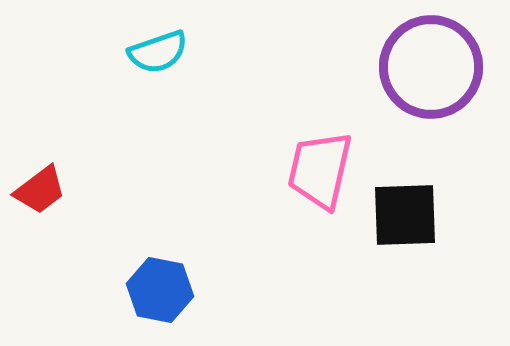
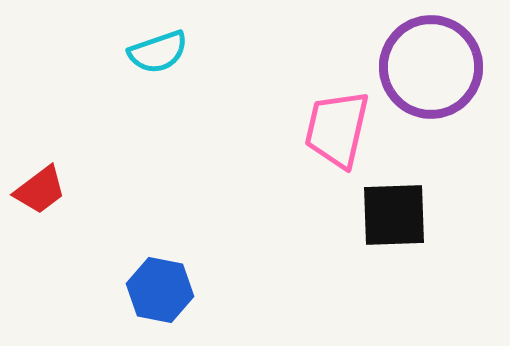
pink trapezoid: moved 17 px right, 41 px up
black square: moved 11 px left
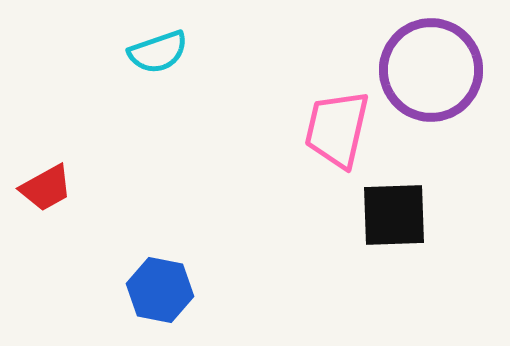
purple circle: moved 3 px down
red trapezoid: moved 6 px right, 2 px up; rotated 8 degrees clockwise
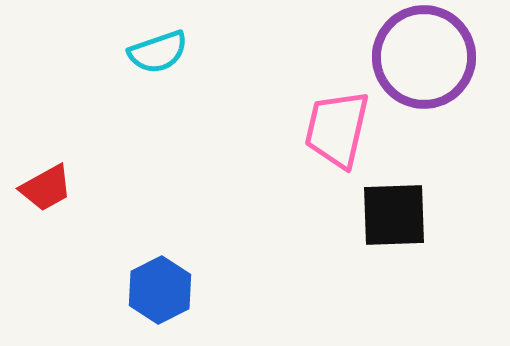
purple circle: moved 7 px left, 13 px up
blue hexagon: rotated 22 degrees clockwise
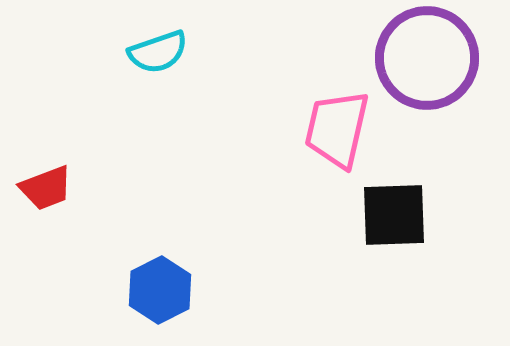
purple circle: moved 3 px right, 1 px down
red trapezoid: rotated 8 degrees clockwise
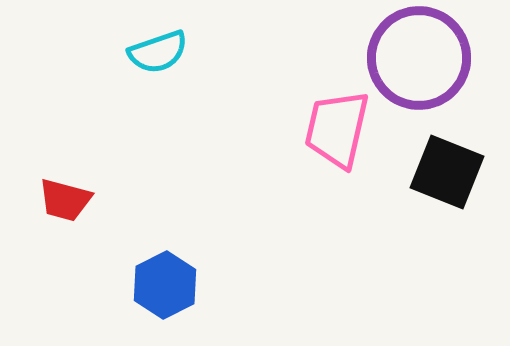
purple circle: moved 8 px left
red trapezoid: moved 19 px right, 12 px down; rotated 36 degrees clockwise
black square: moved 53 px right, 43 px up; rotated 24 degrees clockwise
blue hexagon: moved 5 px right, 5 px up
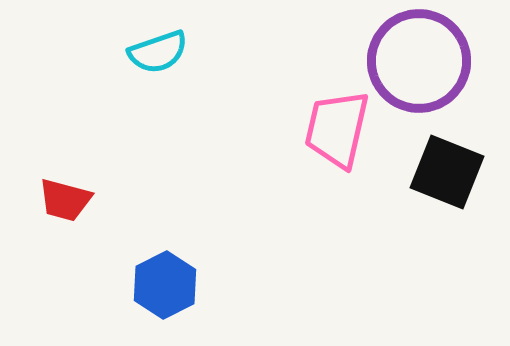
purple circle: moved 3 px down
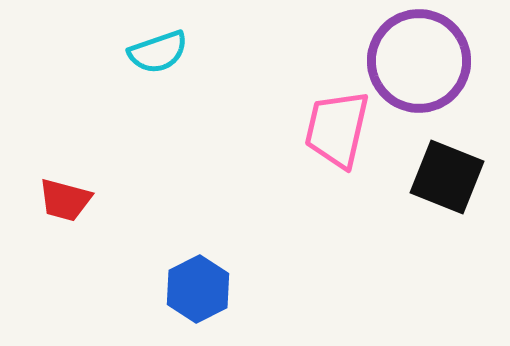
black square: moved 5 px down
blue hexagon: moved 33 px right, 4 px down
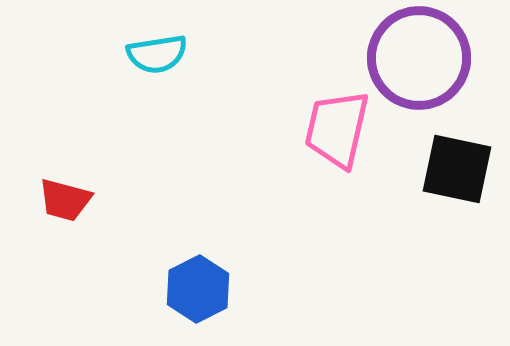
cyan semicircle: moved 1 px left, 2 px down; rotated 10 degrees clockwise
purple circle: moved 3 px up
black square: moved 10 px right, 8 px up; rotated 10 degrees counterclockwise
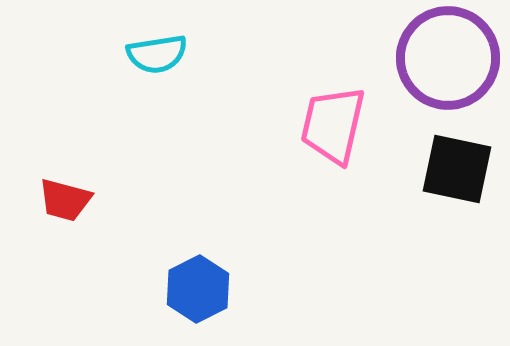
purple circle: moved 29 px right
pink trapezoid: moved 4 px left, 4 px up
